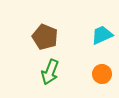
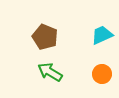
green arrow: rotated 100 degrees clockwise
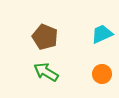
cyan trapezoid: moved 1 px up
green arrow: moved 4 px left
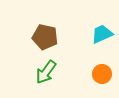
brown pentagon: rotated 10 degrees counterclockwise
green arrow: rotated 85 degrees counterclockwise
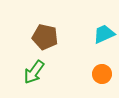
cyan trapezoid: moved 2 px right
green arrow: moved 12 px left
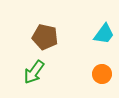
cyan trapezoid: rotated 150 degrees clockwise
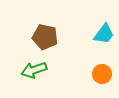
green arrow: moved 2 px up; rotated 35 degrees clockwise
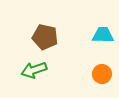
cyan trapezoid: moved 1 px left, 1 px down; rotated 125 degrees counterclockwise
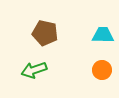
brown pentagon: moved 4 px up
orange circle: moved 4 px up
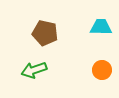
cyan trapezoid: moved 2 px left, 8 px up
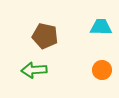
brown pentagon: moved 3 px down
green arrow: rotated 15 degrees clockwise
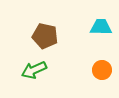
green arrow: rotated 20 degrees counterclockwise
